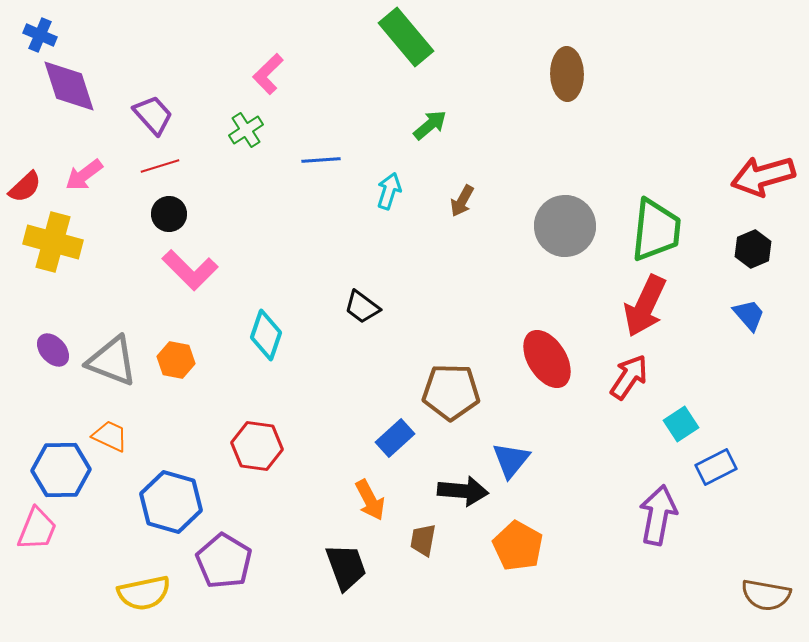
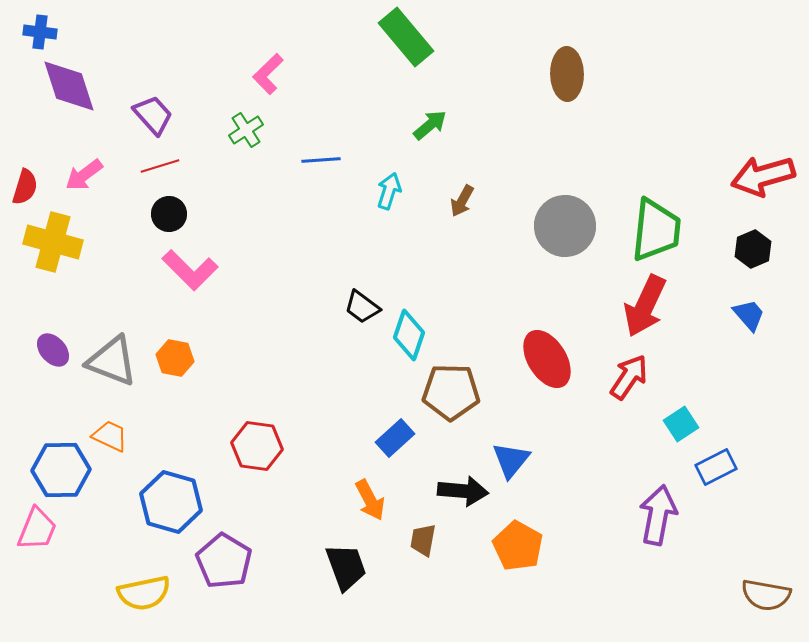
blue cross at (40, 35): moved 3 px up; rotated 16 degrees counterclockwise
red semicircle at (25, 187): rotated 30 degrees counterclockwise
cyan diamond at (266, 335): moved 143 px right
orange hexagon at (176, 360): moved 1 px left, 2 px up
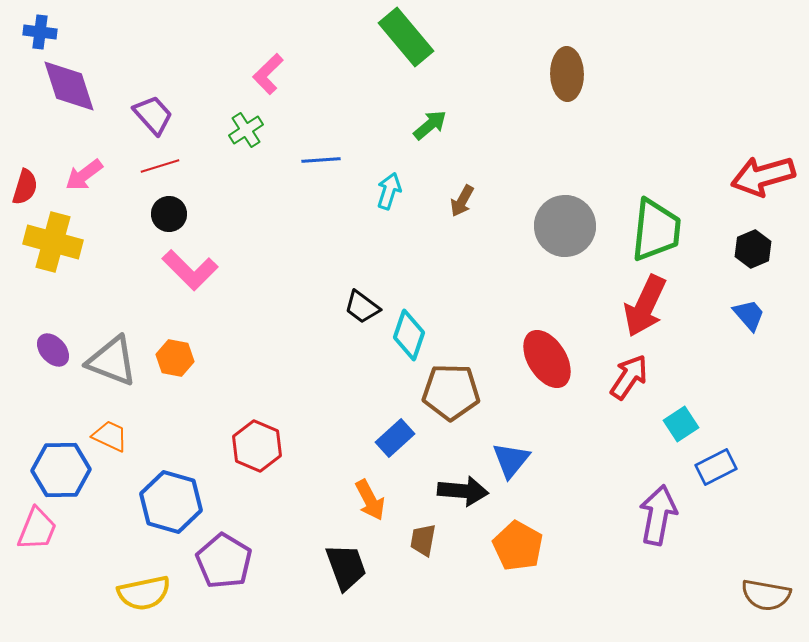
red hexagon at (257, 446): rotated 15 degrees clockwise
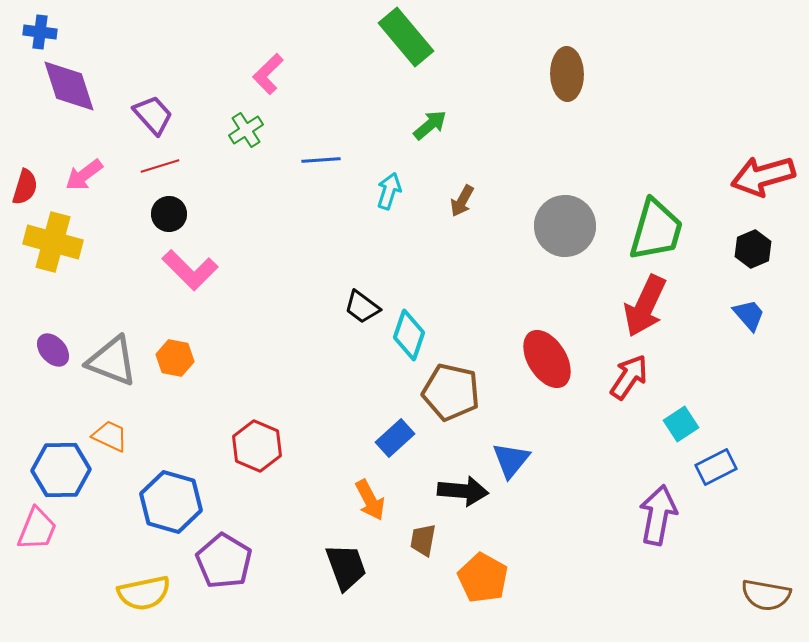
green trapezoid at (656, 230): rotated 10 degrees clockwise
brown pentagon at (451, 392): rotated 12 degrees clockwise
orange pentagon at (518, 546): moved 35 px left, 32 px down
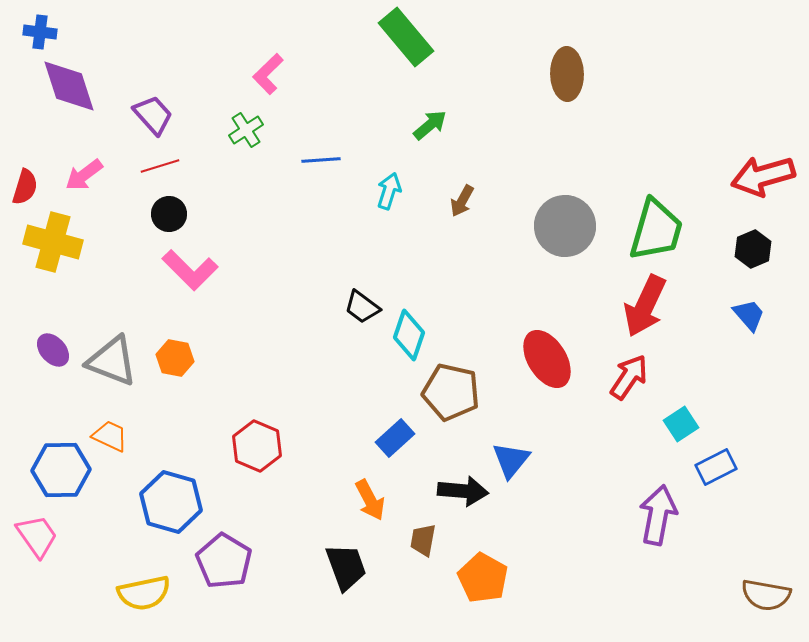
pink trapezoid at (37, 529): moved 7 px down; rotated 57 degrees counterclockwise
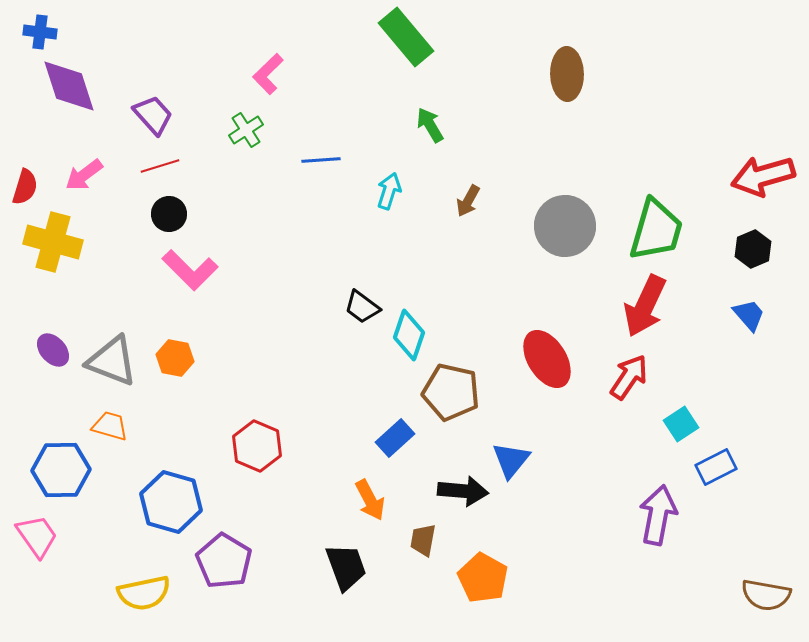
green arrow at (430, 125): rotated 81 degrees counterclockwise
brown arrow at (462, 201): moved 6 px right
orange trapezoid at (110, 436): moved 10 px up; rotated 9 degrees counterclockwise
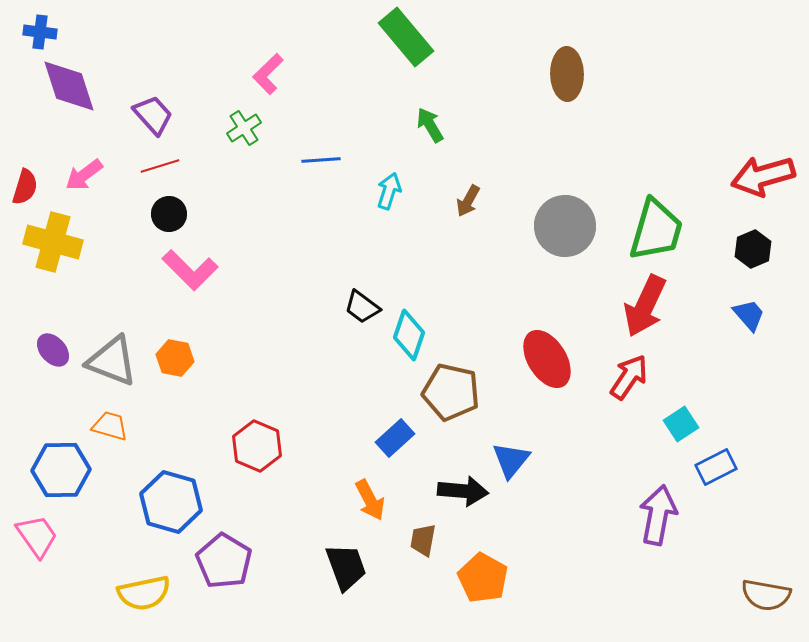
green cross at (246, 130): moved 2 px left, 2 px up
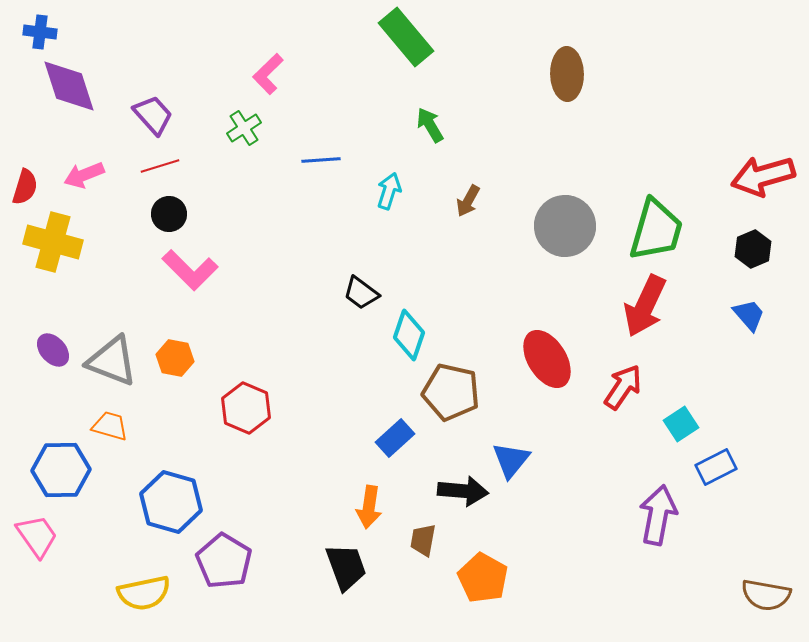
pink arrow at (84, 175): rotated 15 degrees clockwise
black trapezoid at (362, 307): moved 1 px left, 14 px up
red arrow at (629, 377): moved 6 px left, 10 px down
red hexagon at (257, 446): moved 11 px left, 38 px up
orange arrow at (370, 500): moved 1 px left, 7 px down; rotated 36 degrees clockwise
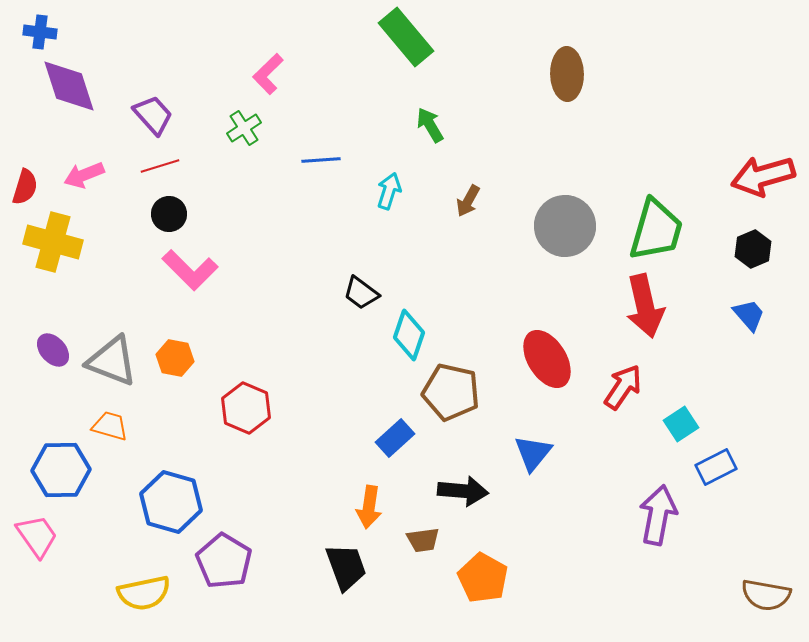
red arrow at (645, 306): rotated 38 degrees counterclockwise
blue triangle at (511, 460): moved 22 px right, 7 px up
brown trapezoid at (423, 540): rotated 108 degrees counterclockwise
